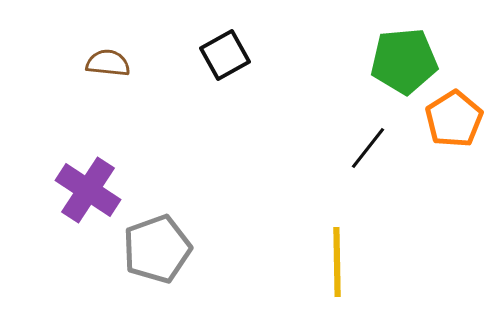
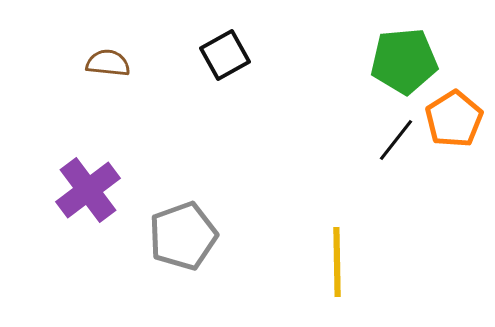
black line: moved 28 px right, 8 px up
purple cross: rotated 20 degrees clockwise
gray pentagon: moved 26 px right, 13 px up
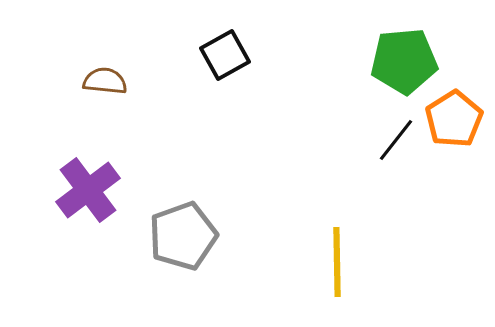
brown semicircle: moved 3 px left, 18 px down
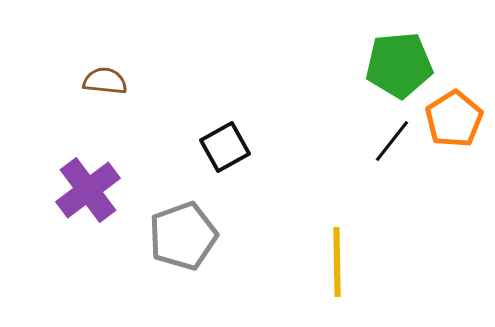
black square: moved 92 px down
green pentagon: moved 5 px left, 4 px down
black line: moved 4 px left, 1 px down
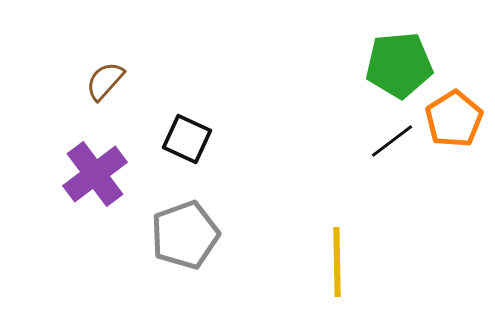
brown semicircle: rotated 54 degrees counterclockwise
black line: rotated 15 degrees clockwise
black square: moved 38 px left, 8 px up; rotated 36 degrees counterclockwise
purple cross: moved 7 px right, 16 px up
gray pentagon: moved 2 px right, 1 px up
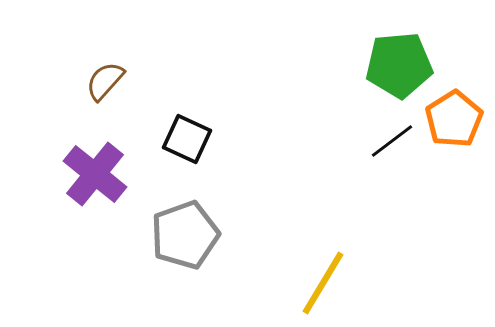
purple cross: rotated 14 degrees counterclockwise
yellow line: moved 14 px left, 21 px down; rotated 32 degrees clockwise
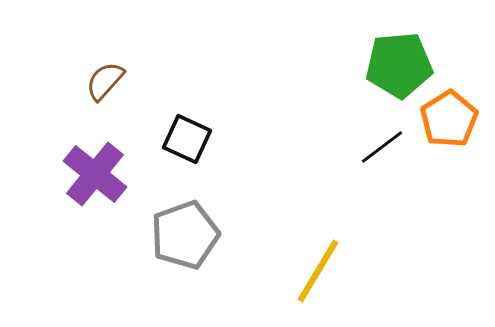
orange pentagon: moved 5 px left
black line: moved 10 px left, 6 px down
yellow line: moved 5 px left, 12 px up
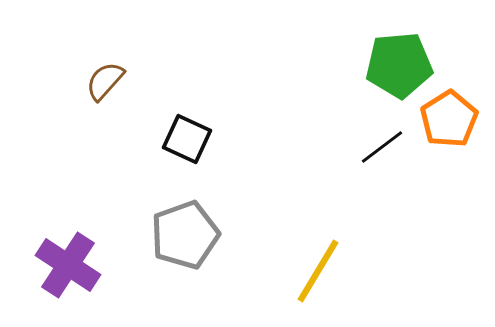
purple cross: moved 27 px left, 91 px down; rotated 6 degrees counterclockwise
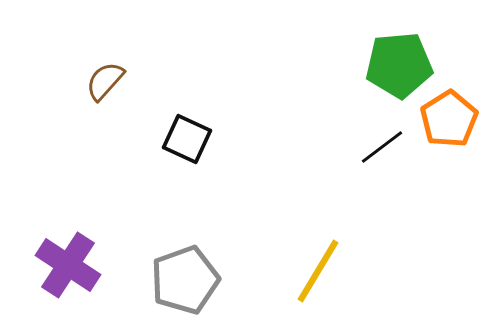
gray pentagon: moved 45 px down
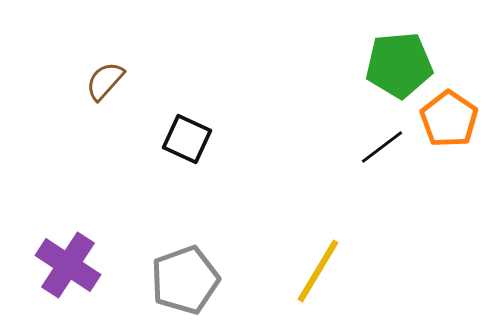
orange pentagon: rotated 6 degrees counterclockwise
